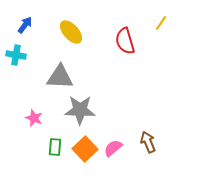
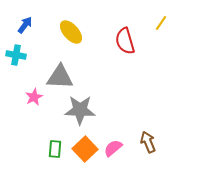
pink star: moved 21 px up; rotated 24 degrees clockwise
green rectangle: moved 2 px down
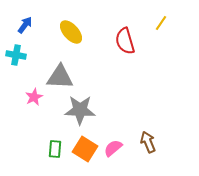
orange square: rotated 15 degrees counterclockwise
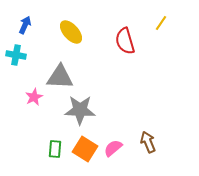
blue arrow: rotated 12 degrees counterclockwise
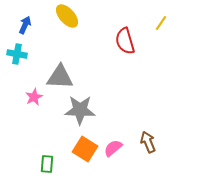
yellow ellipse: moved 4 px left, 16 px up
cyan cross: moved 1 px right, 1 px up
green rectangle: moved 8 px left, 15 px down
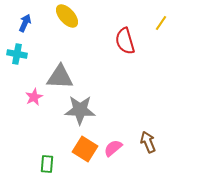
blue arrow: moved 2 px up
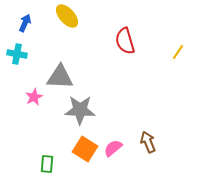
yellow line: moved 17 px right, 29 px down
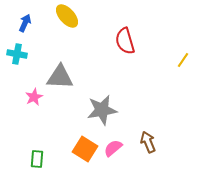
yellow line: moved 5 px right, 8 px down
gray star: moved 22 px right; rotated 12 degrees counterclockwise
green rectangle: moved 10 px left, 5 px up
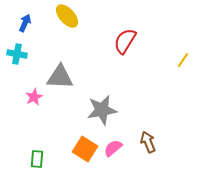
red semicircle: rotated 48 degrees clockwise
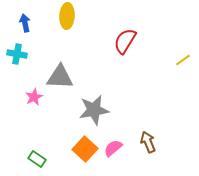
yellow ellipse: rotated 45 degrees clockwise
blue arrow: rotated 36 degrees counterclockwise
yellow line: rotated 21 degrees clockwise
gray star: moved 8 px left
orange square: rotated 10 degrees clockwise
green rectangle: rotated 60 degrees counterclockwise
